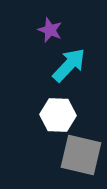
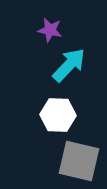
purple star: rotated 10 degrees counterclockwise
gray square: moved 2 px left, 6 px down
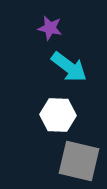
purple star: moved 2 px up
cyan arrow: moved 2 px down; rotated 84 degrees clockwise
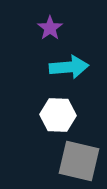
purple star: rotated 25 degrees clockwise
cyan arrow: rotated 42 degrees counterclockwise
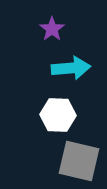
purple star: moved 2 px right, 1 px down
cyan arrow: moved 2 px right, 1 px down
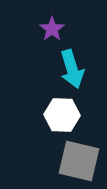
cyan arrow: moved 1 px right, 1 px down; rotated 78 degrees clockwise
white hexagon: moved 4 px right
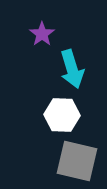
purple star: moved 10 px left, 5 px down
gray square: moved 2 px left
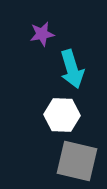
purple star: rotated 25 degrees clockwise
